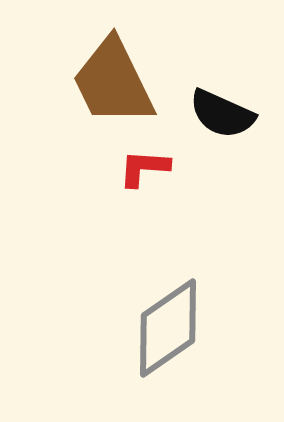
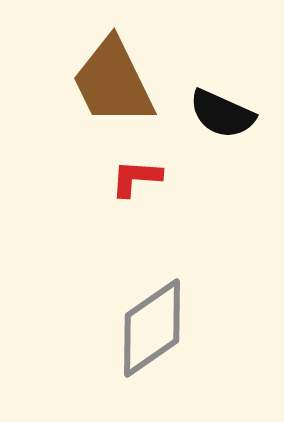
red L-shape: moved 8 px left, 10 px down
gray diamond: moved 16 px left
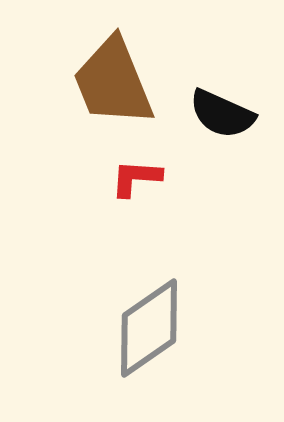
brown trapezoid: rotated 4 degrees clockwise
gray diamond: moved 3 px left
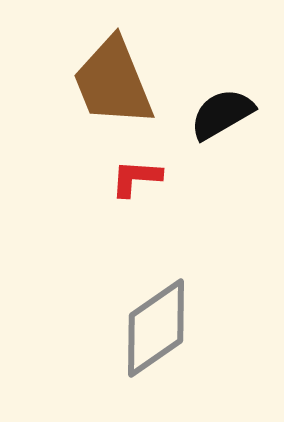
black semicircle: rotated 126 degrees clockwise
gray diamond: moved 7 px right
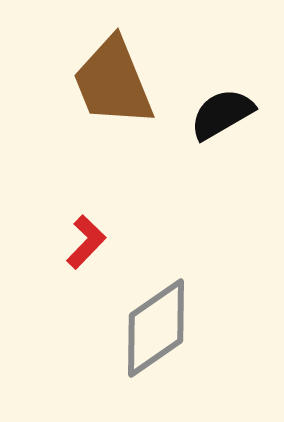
red L-shape: moved 50 px left, 64 px down; rotated 130 degrees clockwise
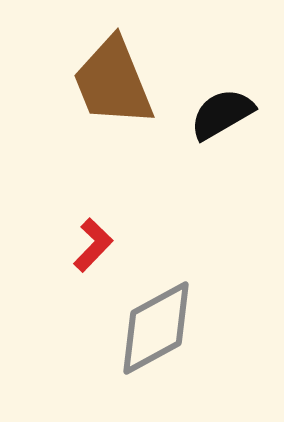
red L-shape: moved 7 px right, 3 px down
gray diamond: rotated 6 degrees clockwise
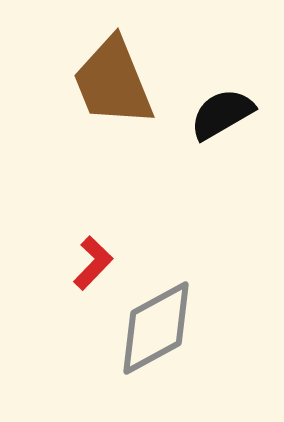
red L-shape: moved 18 px down
